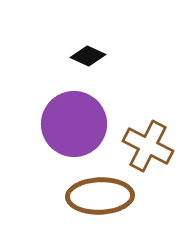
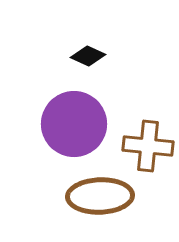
brown cross: rotated 21 degrees counterclockwise
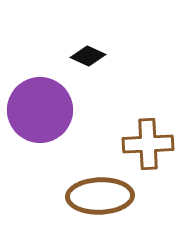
purple circle: moved 34 px left, 14 px up
brown cross: moved 2 px up; rotated 9 degrees counterclockwise
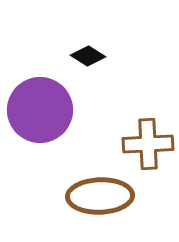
black diamond: rotated 8 degrees clockwise
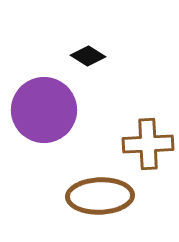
purple circle: moved 4 px right
